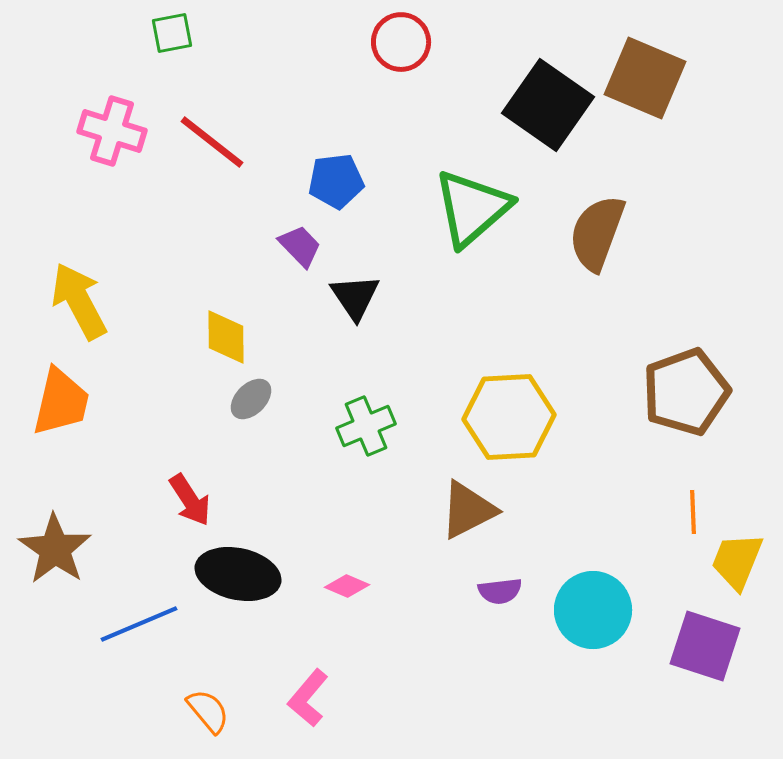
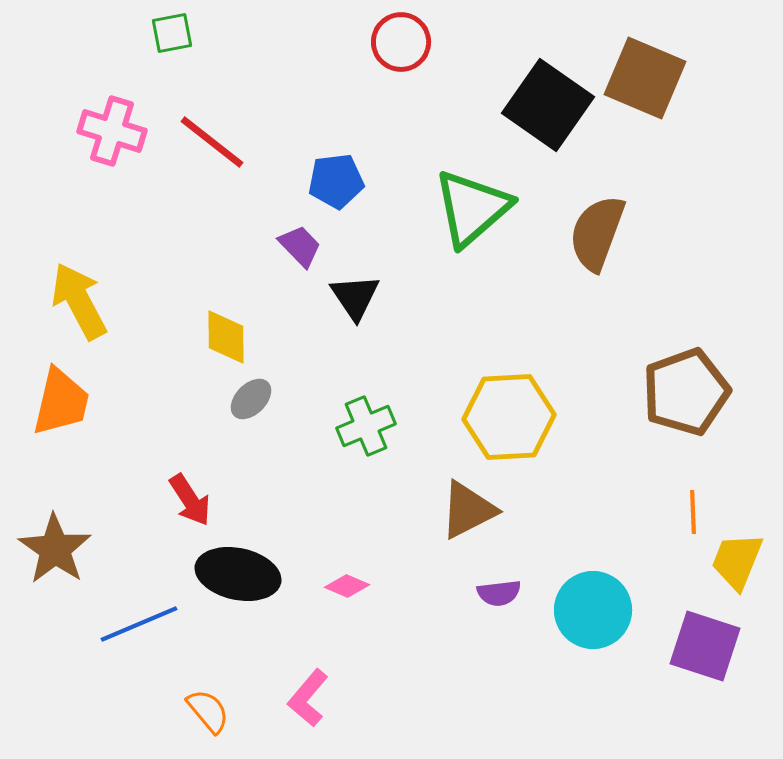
purple semicircle: moved 1 px left, 2 px down
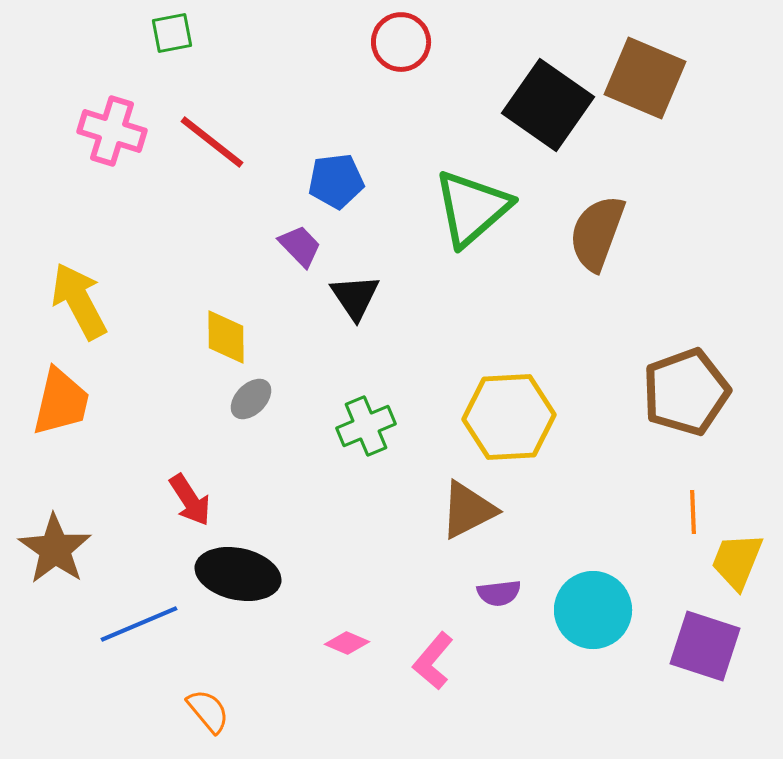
pink diamond: moved 57 px down
pink L-shape: moved 125 px right, 37 px up
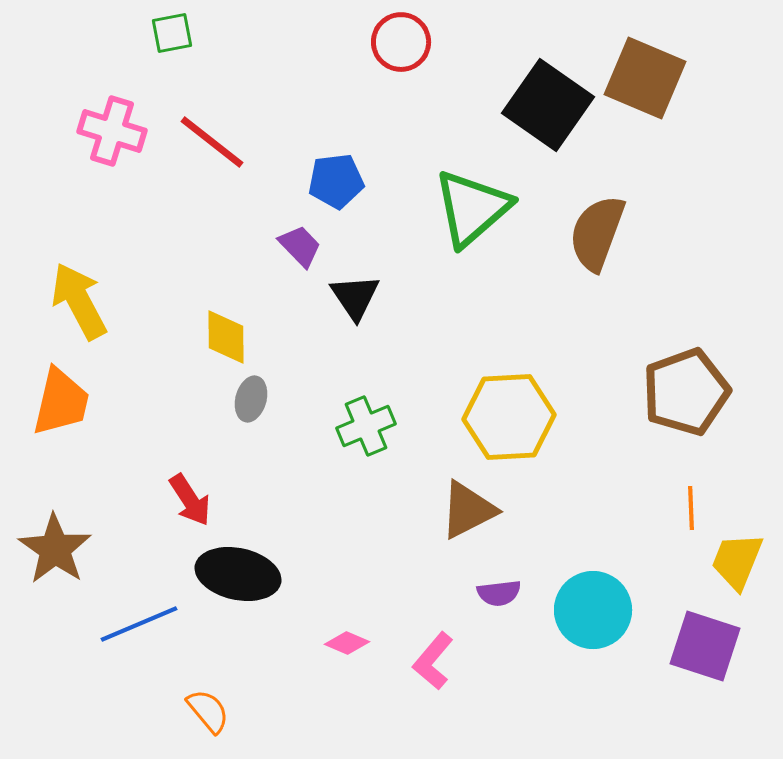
gray ellipse: rotated 30 degrees counterclockwise
orange line: moved 2 px left, 4 px up
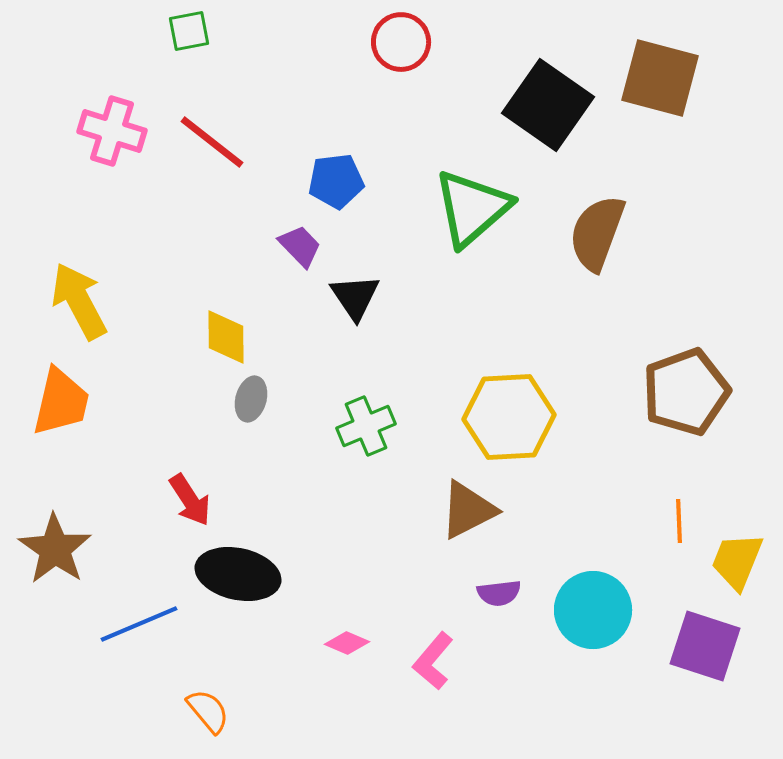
green square: moved 17 px right, 2 px up
brown square: moved 15 px right; rotated 8 degrees counterclockwise
orange line: moved 12 px left, 13 px down
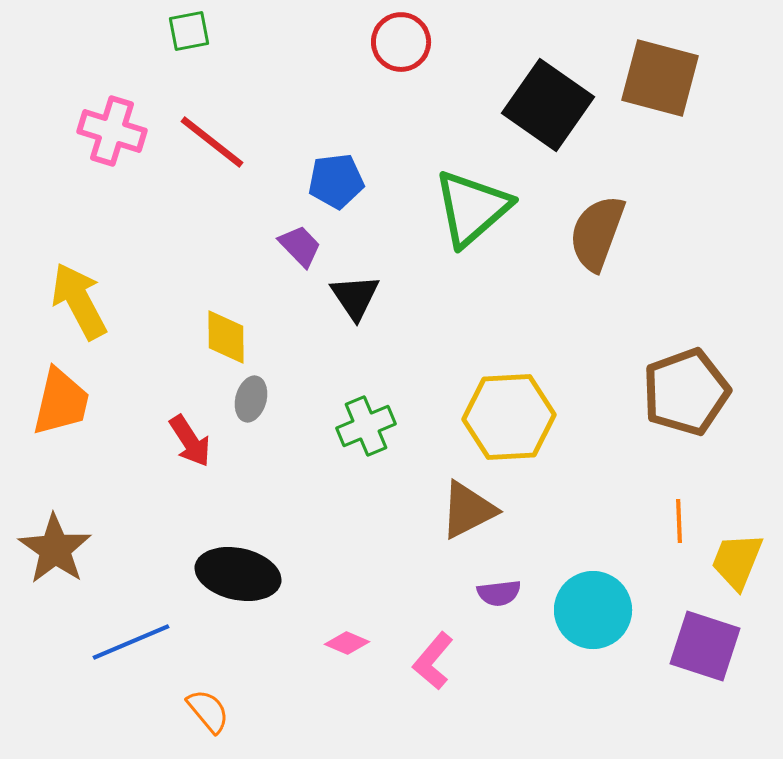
red arrow: moved 59 px up
blue line: moved 8 px left, 18 px down
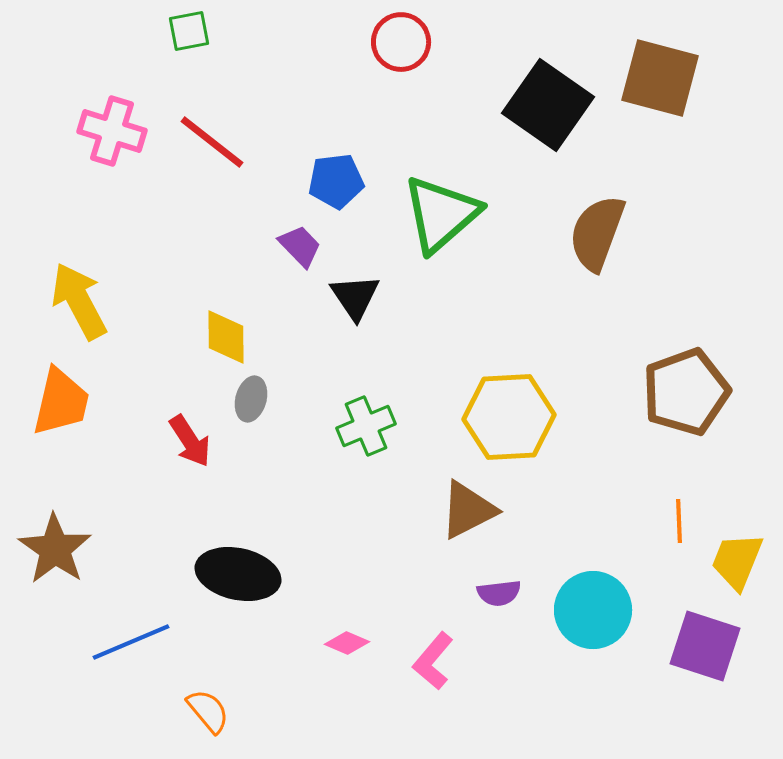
green triangle: moved 31 px left, 6 px down
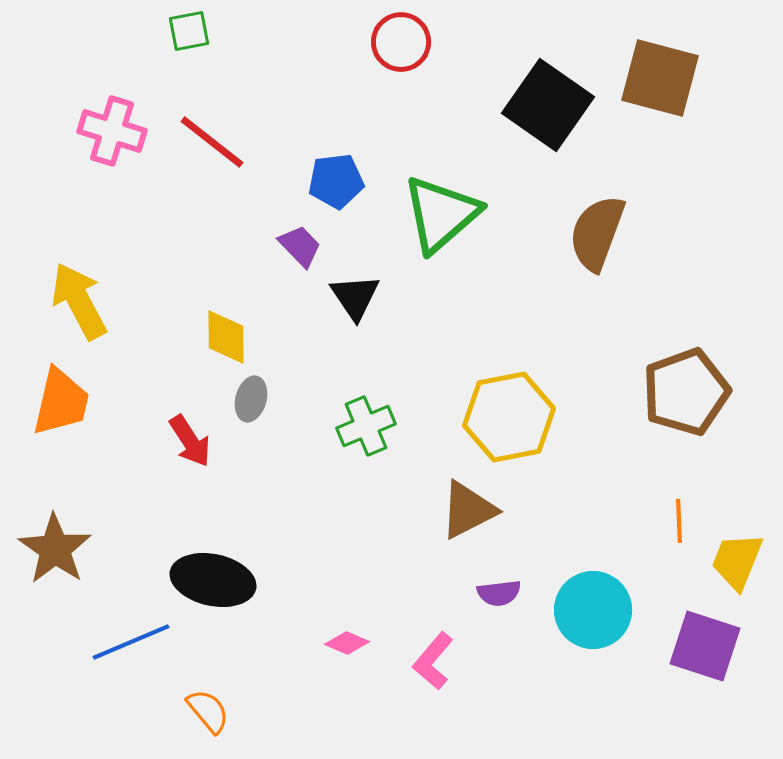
yellow hexagon: rotated 8 degrees counterclockwise
black ellipse: moved 25 px left, 6 px down
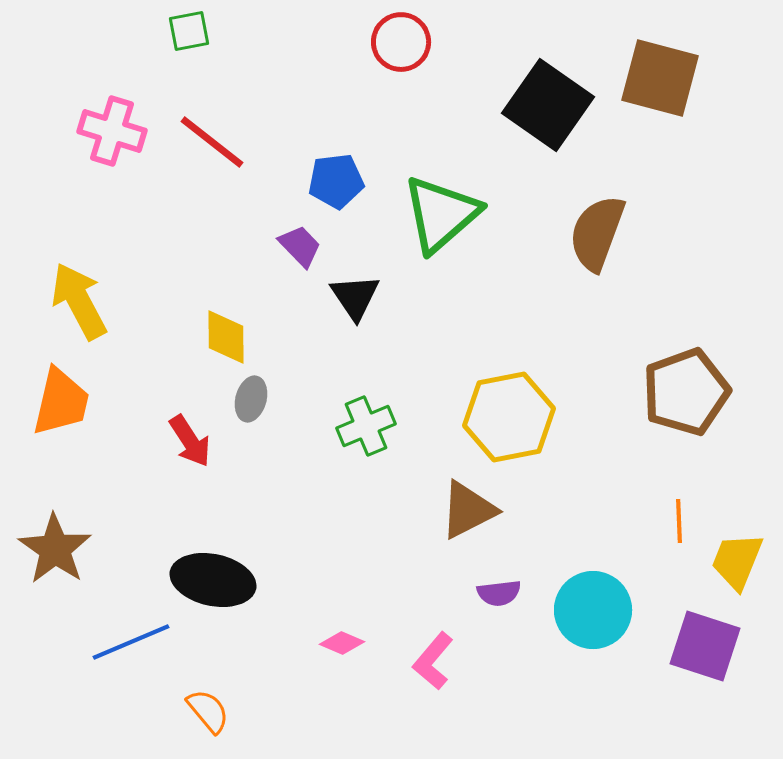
pink diamond: moved 5 px left
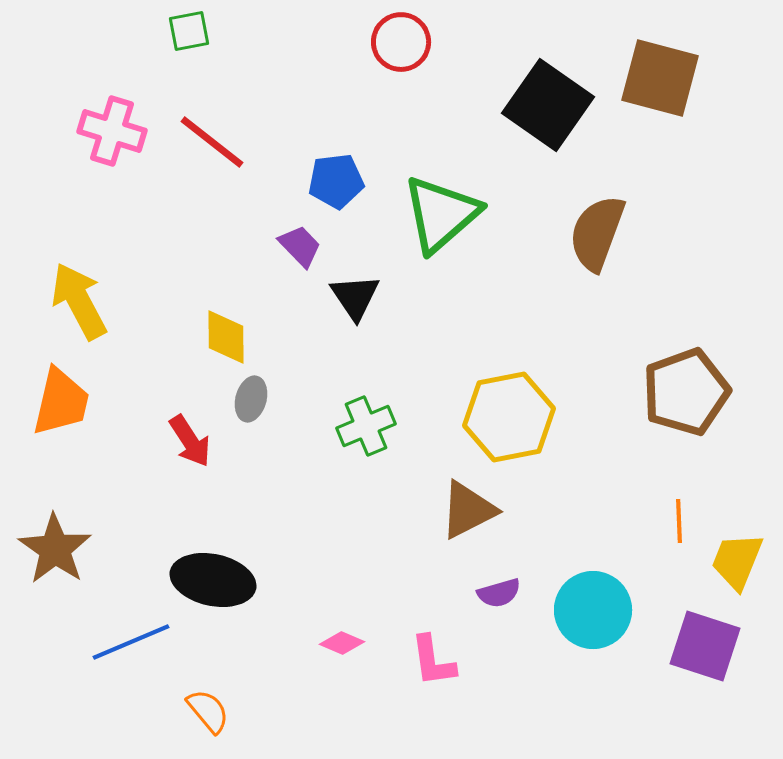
purple semicircle: rotated 9 degrees counterclockwise
pink L-shape: rotated 48 degrees counterclockwise
